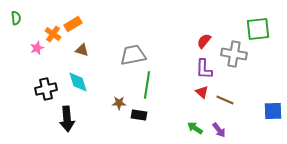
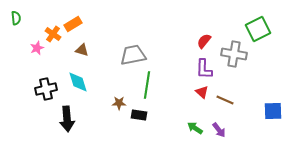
green square: rotated 20 degrees counterclockwise
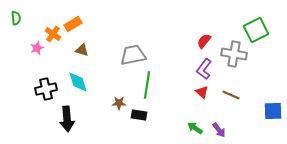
green square: moved 2 px left, 1 px down
purple L-shape: rotated 35 degrees clockwise
brown line: moved 6 px right, 5 px up
